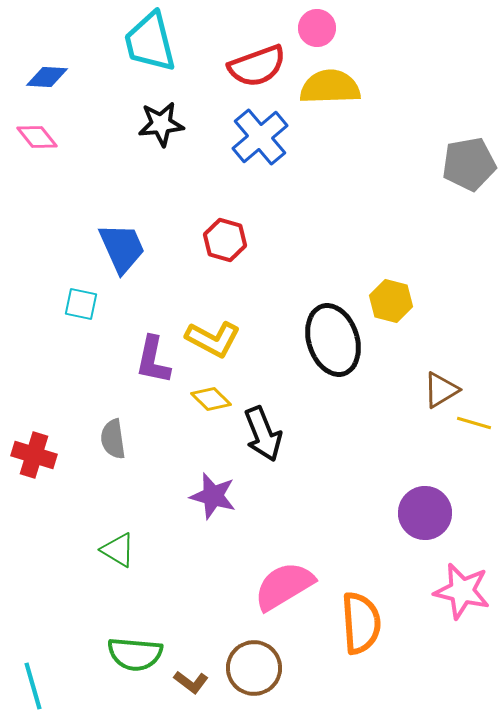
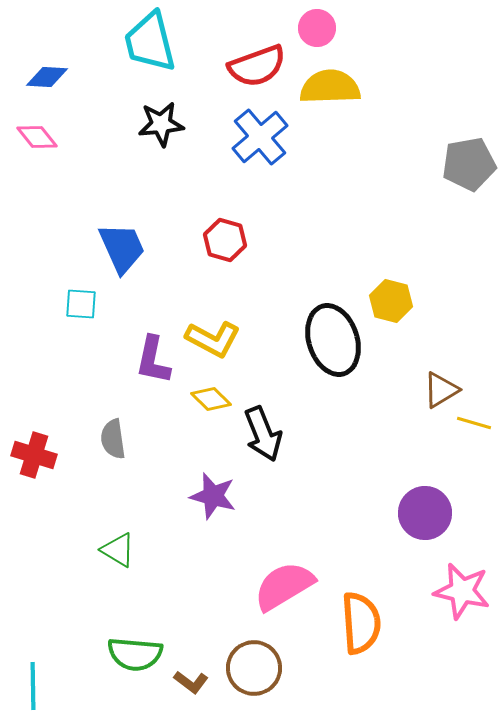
cyan square: rotated 8 degrees counterclockwise
cyan line: rotated 15 degrees clockwise
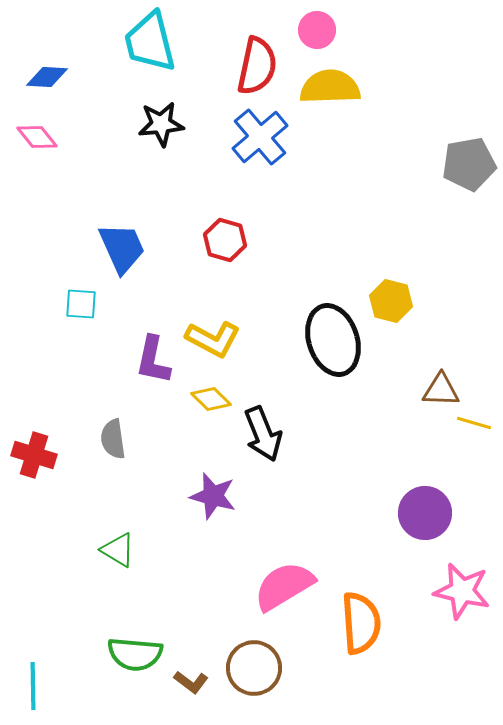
pink circle: moved 2 px down
red semicircle: rotated 58 degrees counterclockwise
brown triangle: rotated 33 degrees clockwise
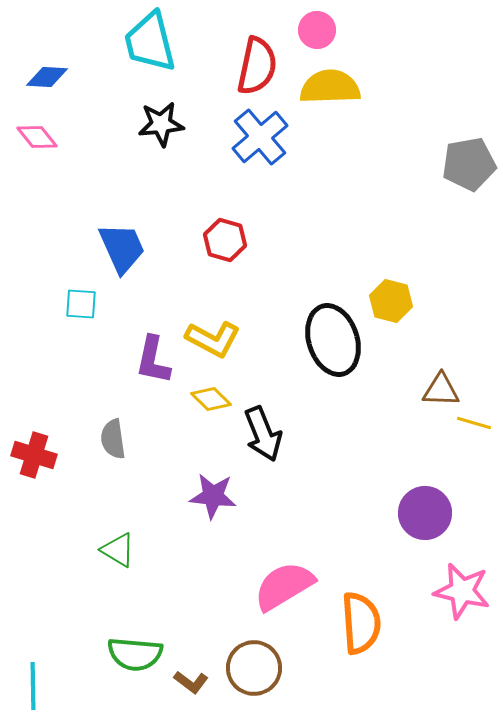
purple star: rotated 9 degrees counterclockwise
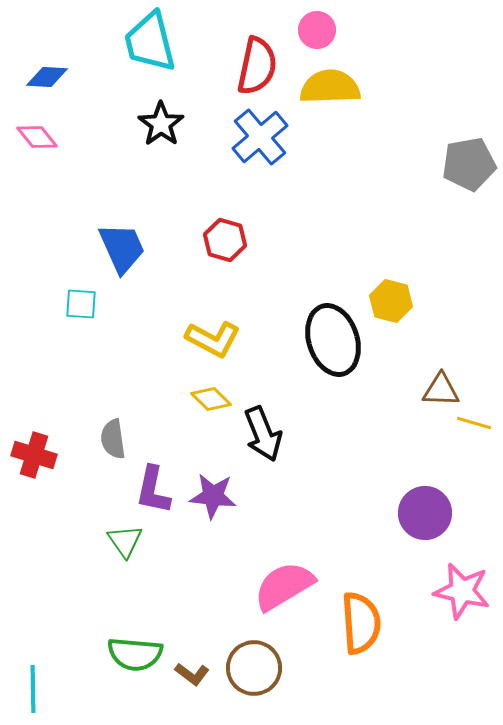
black star: rotated 30 degrees counterclockwise
purple L-shape: moved 130 px down
green triangle: moved 7 px right, 9 px up; rotated 24 degrees clockwise
brown L-shape: moved 1 px right, 8 px up
cyan line: moved 3 px down
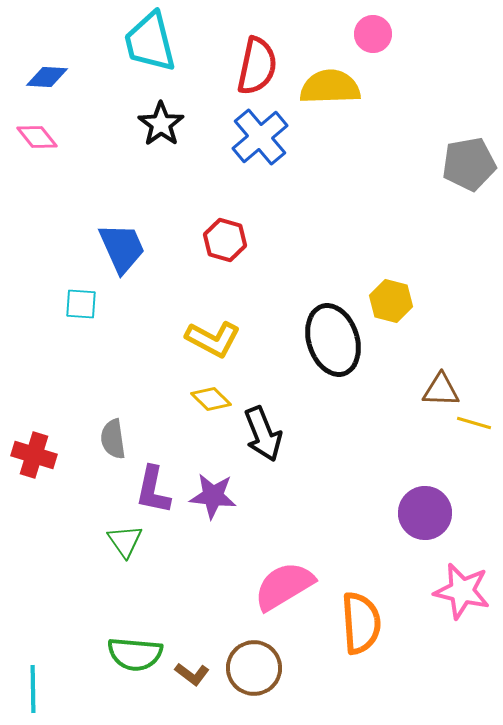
pink circle: moved 56 px right, 4 px down
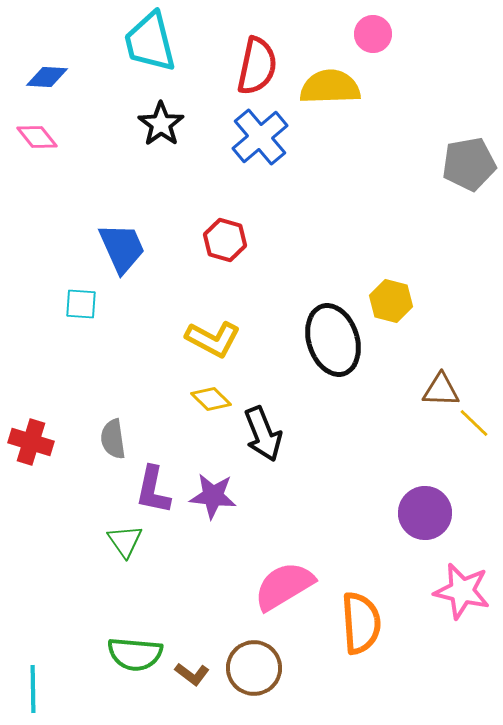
yellow line: rotated 28 degrees clockwise
red cross: moved 3 px left, 13 px up
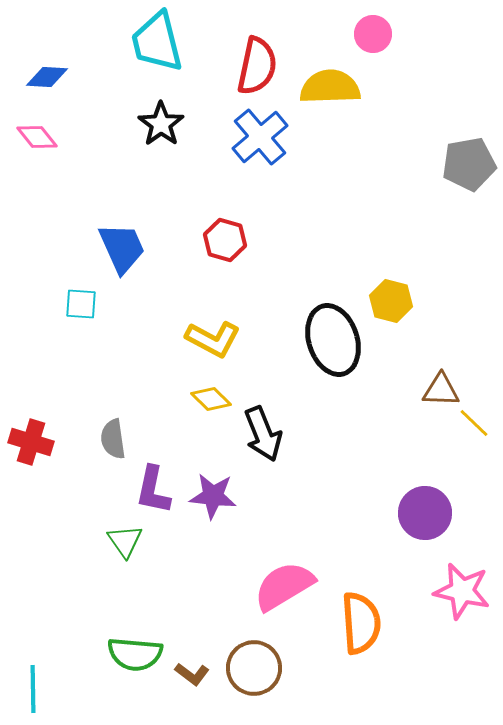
cyan trapezoid: moved 7 px right
